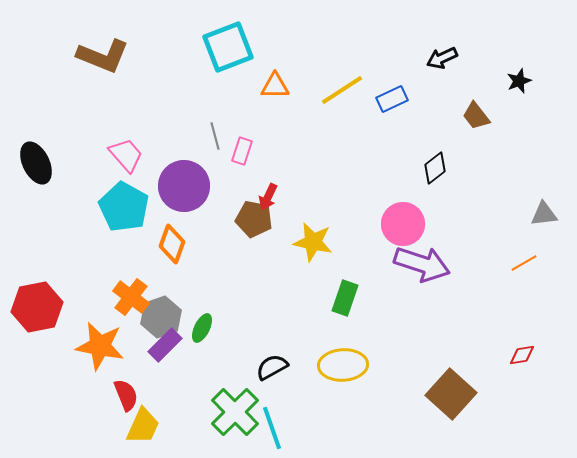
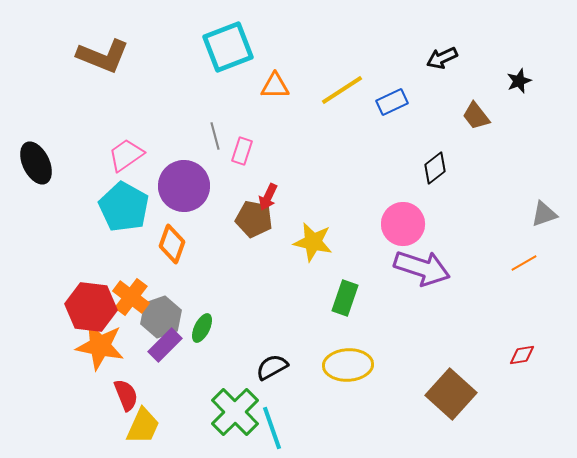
blue rectangle: moved 3 px down
pink trapezoid: rotated 84 degrees counterclockwise
gray triangle: rotated 12 degrees counterclockwise
purple arrow: moved 4 px down
red hexagon: moved 54 px right; rotated 18 degrees clockwise
yellow ellipse: moved 5 px right
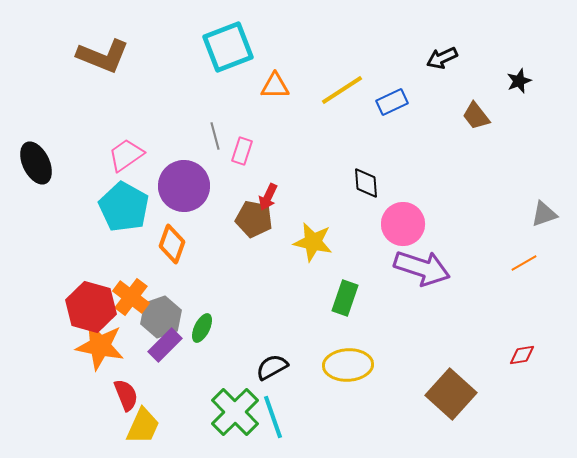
black diamond: moved 69 px left, 15 px down; rotated 56 degrees counterclockwise
red hexagon: rotated 9 degrees clockwise
cyan line: moved 1 px right, 11 px up
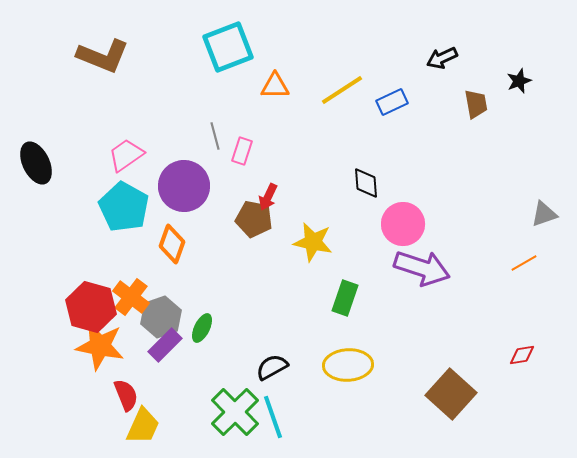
brown trapezoid: moved 12 px up; rotated 152 degrees counterclockwise
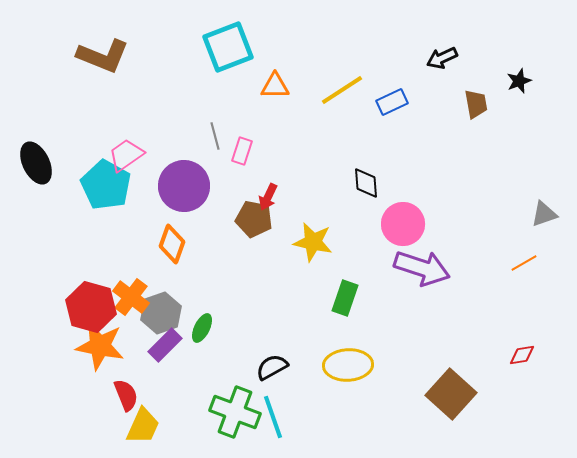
cyan pentagon: moved 18 px left, 22 px up
gray hexagon: moved 4 px up
green cross: rotated 24 degrees counterclockwise
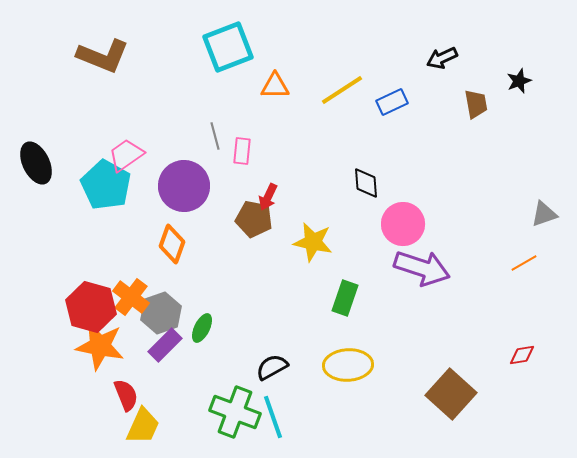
pink rectangle: rotated 12 degrees counterclockwise
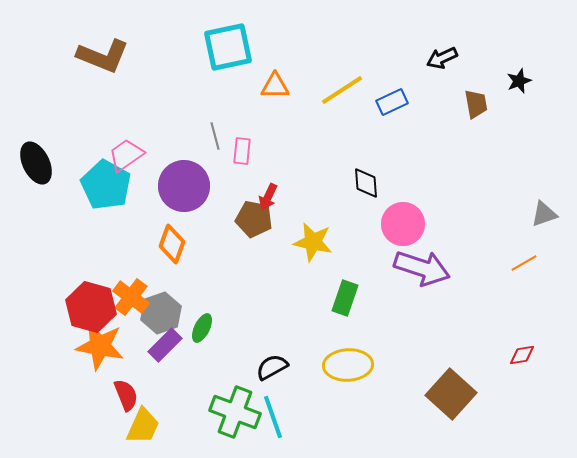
cyan square: rotated 9 degrees clockwise
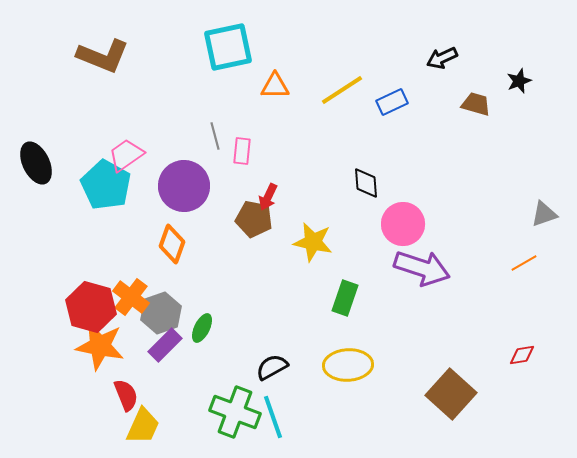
brown trapezoid: rotated 64 degrees counterclockwise
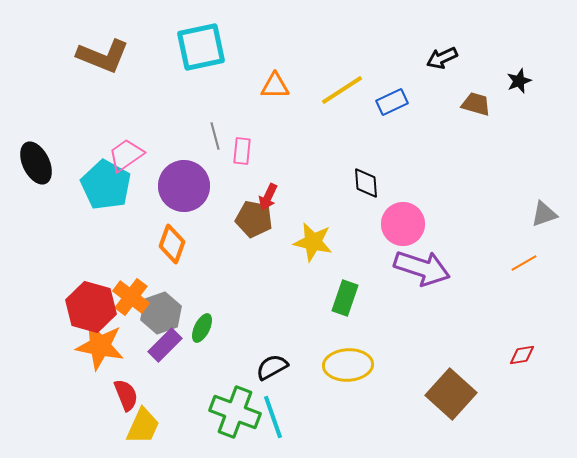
cyan square: moved 27 px left
